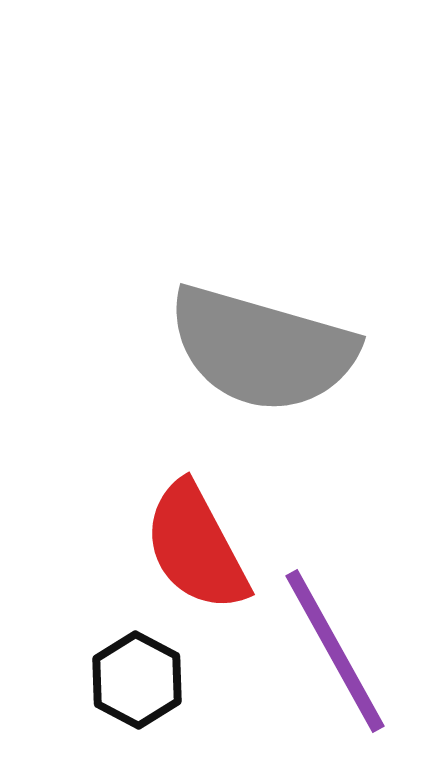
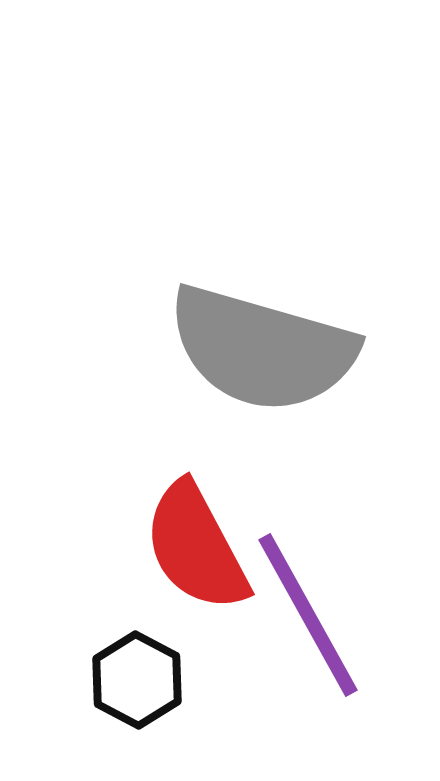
purple line: moved 27 px left, 36 px up
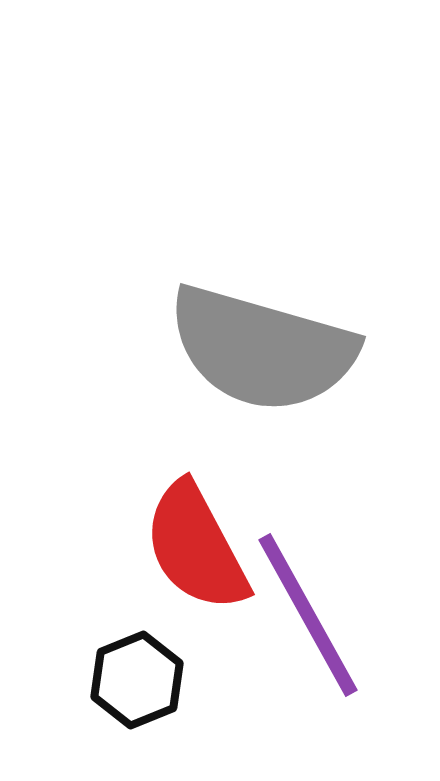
black hexagon: rotated 10 degrees clockwise
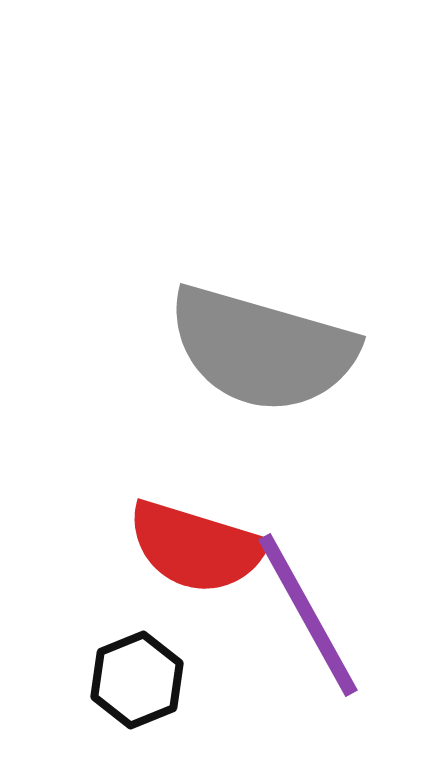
red semicircle: rotated 45 degrees counterclockwise
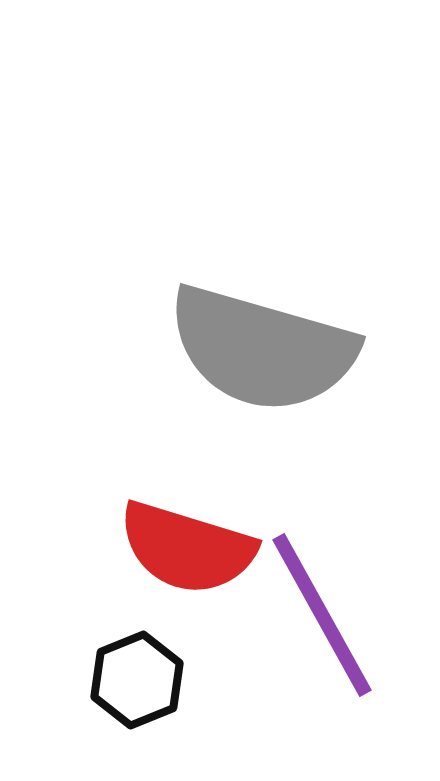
red semicircle: moved 9 px left, 1 px down
purple line: moved 14 px right
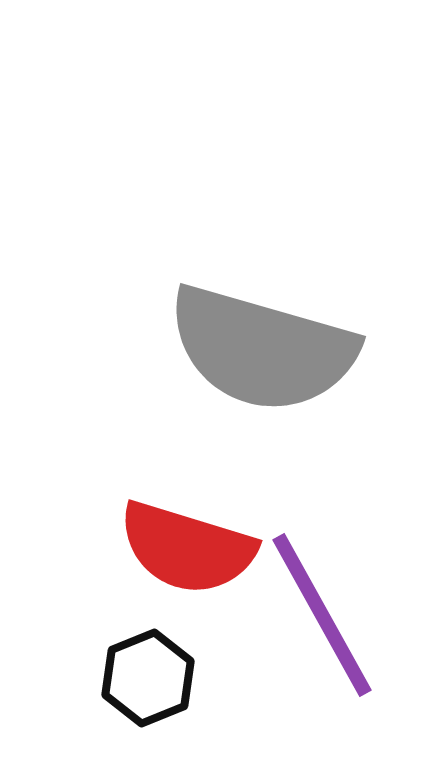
black hexagon: moved 11 px right, 2 px up
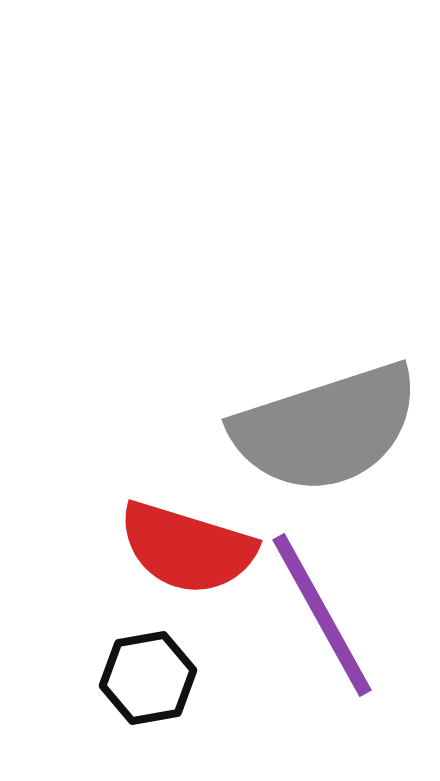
gray semicircle: moved 64 px right, 79 px down; rotated 34 degrees counterclockwise
black hexagon: rotated 12 degrees clockwise
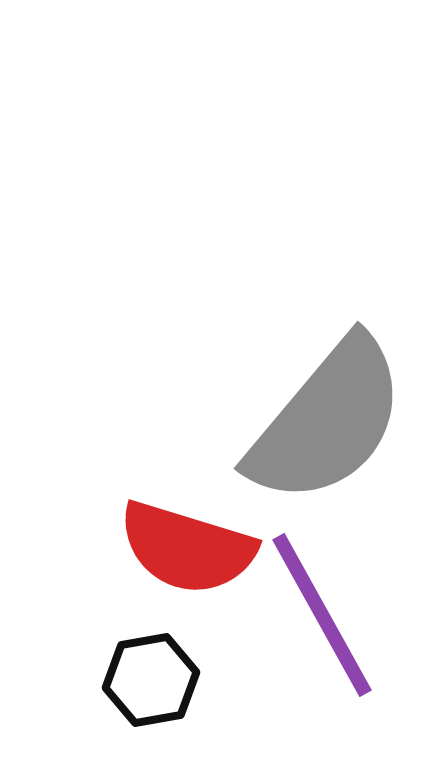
gray semicircle: moved 1 px right, 7 px up; rotated 32 degrees counterclockwise
black hexagon: moved 3 px right, 2 px down
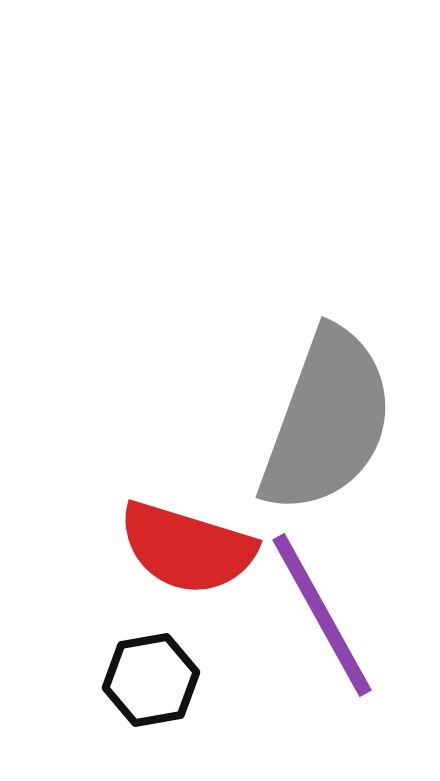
gray semicircle: rotated 20 degrees counterclockwise
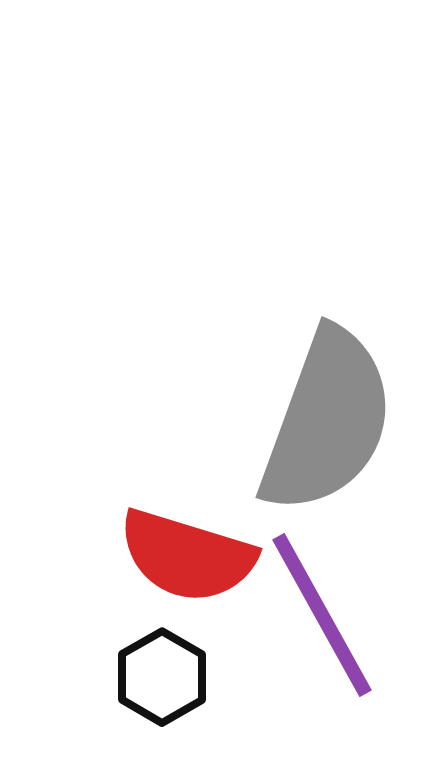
red semicircle: moved 8 px down
black hexagon: moved 11 px right, 3 px up; rotated 20 degrees counterclockwise
